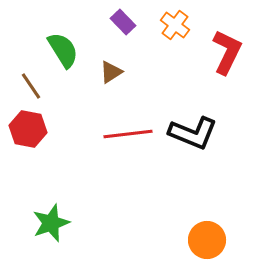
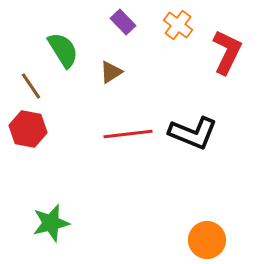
orange cross: moved 3 px right
green star: rotated 6 degrees clockwise
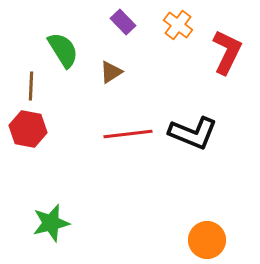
brown line: rotated 36 degrees clockwise
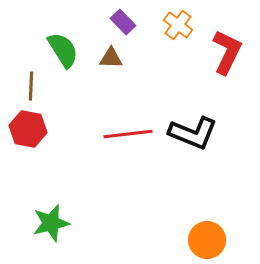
brown triangle: moved 14 px up; rotated 35 degrees clockwise
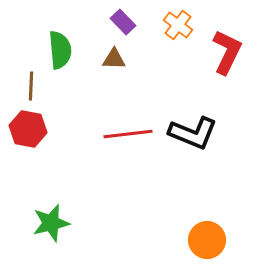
green semicircle: moved 3 px left; rotated 27 degrees clockwise
brown triangle: moved 3 px right, 1 px down
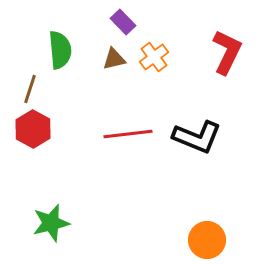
orange cross: moved 24 px left, 32 px down; rotated 16 degrees clockwise
brown triangle: rotated 15 degrees counterclockwise
brown line: moved 1 px left, 3 px down; rotated 16 degrees clockwise
red hexagon: moved 5 px right; rotated 18 degrees clockwise
black L-shape: moved 4 px right, 4 px down
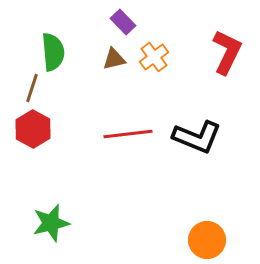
green semicircle: moved 7 px left, 2 px down
brown line: moved 2 px right, 1 px up
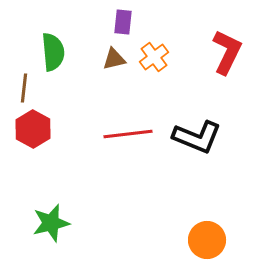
purple rectangle: rotated 50 degrees clockwise
brown line: moved 8 px left; rotated 12 degrees counterclockwise
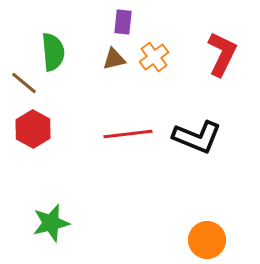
red L-shape: moved 5 px left, 2 px down
brown line: moved 5 px up; rotated 56 degrees counterclockwise
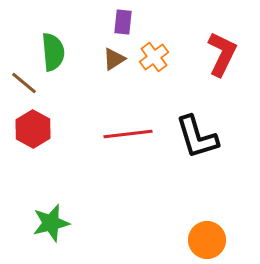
brown triangle: rotated 20 degrees counterclockwise
black L-shape: rotated 51 degrees clockwise
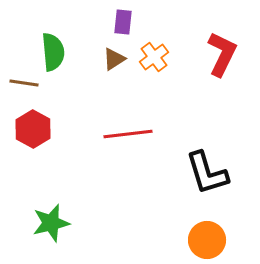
brown line: rotated 32 degrees counterclockwise
black L-shape: moved 10 px right, 36 px down
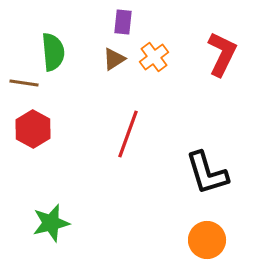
red line: rotated 63 degrees counterclockwise
